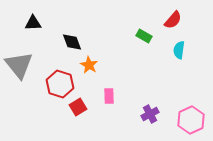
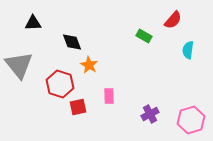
cyan semicircle: moved 9 px right
red square: rotated 18 degrees clockwise
pink hexagon: rotated 8 degrees clockwise
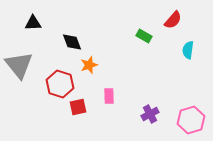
orange star: rotated 24 degrees clockwise
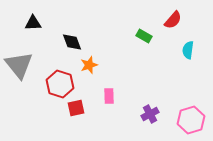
red square: moved 2 px left, 1 px down
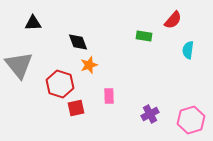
green rectangle: rotated 21 degrees counterclockwise
black diamond: moved 6 px right
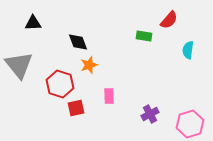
red semicircle: moved 4 px left
pink hexagon: moved 1 px left, 4 px down
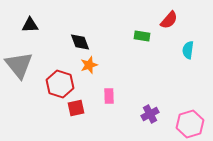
black triangle: moved 3 px left, 2 px down
green rectangle: moved 2 px left
black diamond: moved 2 px right
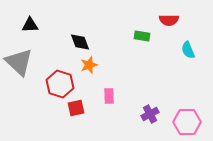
red semicircle: rotated 48 degrees clockwise
cyan semicircle: rotated 30 degrees counterclockwise
gray triangle: moved 3 px up; rotated 8 degrees counterclockwise
pink hexagon: moved 3 px left, 2 px up; rotated 16 degrees clockwise
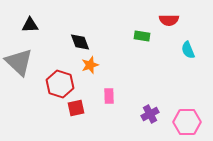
orange star: moved 1 px right
